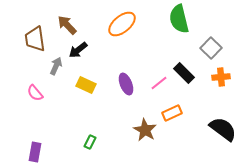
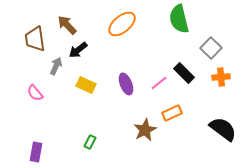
brown star: rotated 15 degrees clockwise
purple rectangle: moved 1 px right
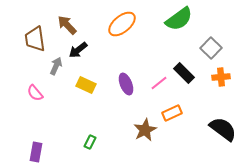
green semicircle: rotated 112 degrees counterclockwise
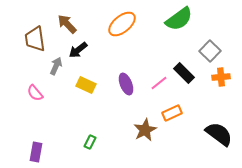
brown arrow: moved 1 px up
gray square: moved 1 px left, 3 px down
black semicircle: moved 4 px left, 5 px down
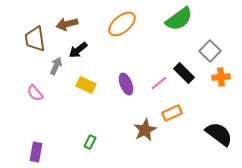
brown arrow: rotated 60 degrees counterclockwise
